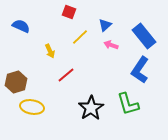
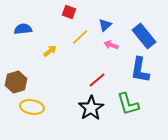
blue semicircle: moved 2 px right, 3 px down; rotated 30 degrees counterclockwise
yellow arrow: rotated 104 degrees counterclockwise
blue L-shape: rotated 24 degrees counterclockwise
red line: moved 31 px right, 5 px down
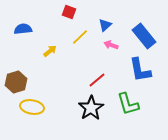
blue L-shape: rotated 20 degrees counterclockwise
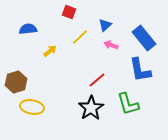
blue semicircle: moved 5 px right
blue rectangle: moved 2 px down
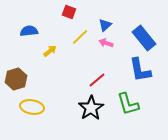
blue semicircle: moved 1 px right, 2 px down
pink arrow: moved 5 px left, 2 px up
brown hexagon: moved 3 px up
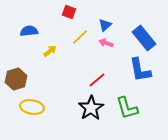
green L-shape: moved 1 px left, 4 px down
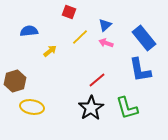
brown hexagon: moved 1 px left, 2 px down
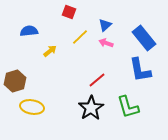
green L-shape: moved 1 px right, 1 px up
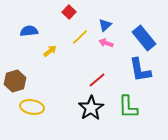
red square: rotated 24 degrees clockwise
green L-shape: rotated 15 degrees clockwise
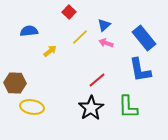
blue triangle: moved 1 px left
brown hexagon: moved 2 px down; rotated 20 degrees clockwise
